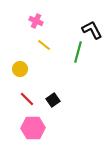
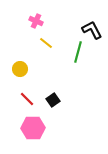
yellow line: moved 2 px right, 2 px up
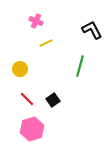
yellow line: rotated 64 degrees counterclockwise
green line: moved 2 px right, 14 px down
pink hexagon: moved 1 px left, 1 px down; rotated 15 degrees counterclockwise
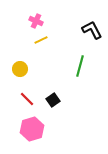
yellow line: moved 5 px left, 3 px up
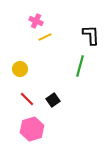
black L-shape: moved 1 px left, 5 px down; rotated 25 degrees clockwise
yellow line: moved 4 px right, 3 px up
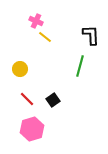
yellow line: rotated 64 degrees clockwise
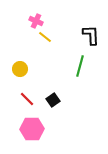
pink hexagon: rotated 15 degrees clockwise
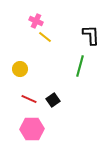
red line: moved 2 px right; rotated 21 degrees counterclockwise
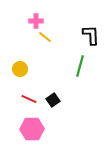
pink cross: rotated 24 degrees counterclockwise
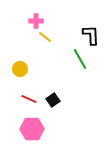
green line: moved 7 px up; rotated 45 degrees counterclockwise
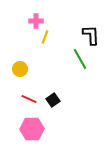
yellow line: rotated 72 degrees clockwise
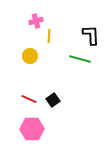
pink cross: rotated 16 degrees counterclockwise
yellow line: moved 4 px right, 1 px up; rotated 16 degrees counterclockwise
green line: rotated 45 degrees counterclockwise
yellow circle: moved 10 px right, 13 px up
